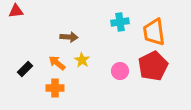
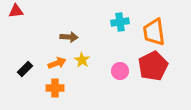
orange arrow: rotated 120 degrees clockwise
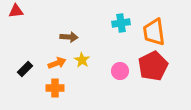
cyan cross: moved 1 px right, 1 px down
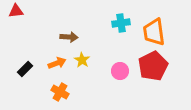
orange cross: moved 5 px right, 4 px down; rotated 30 degrees clockwise
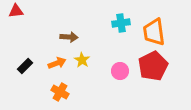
black rectangle: moved 3 px up
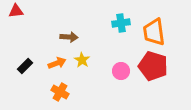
red pentagon: rotated 28 degrees counterclockwise
pink circle: moved 1 px right
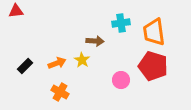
brown arrow: moved 26 px right, 4 px down
pink circle: moved 9 px down
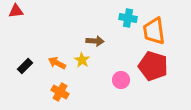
cyan cross: moved 7 px right, 5 px up; rotated 18 degrees clockwise
orange trapezoid: moved 1 px up
orange arrow: rotated 132 degrees counterclockwise
